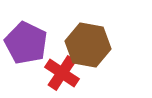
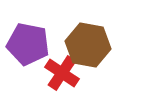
purple pentagon: moved 2 px right, 1 px down; rotated 15 degrees counterclockwise
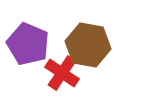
purple pentagon: rotated 12 degrees clockwise
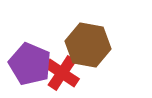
purple pentagon: moved 2 px right, 20 px down
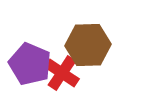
brown hexagon: rotated 12 degrees counterclockwise
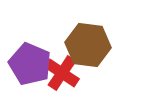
brown hexagon: rotated 9 degrees clockwise
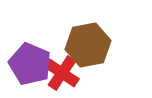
brown hexagon: rotated 18 degrees counterclockwise
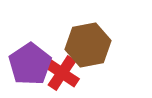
purple pentagon: rotated 15 degrees clockwise
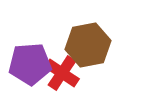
purple pentagon: rotated 30 degrees clockwise
